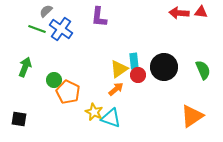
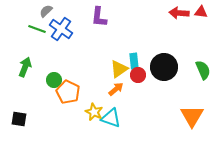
orange triangle: rotated 25 degrees counterclockwise
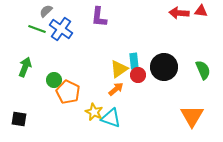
red triangle: moved 1 px up
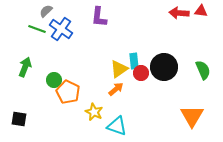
red circle: moved 3 px right, 2 px up
cyan triangle: moved 6 px right, 8 px down
